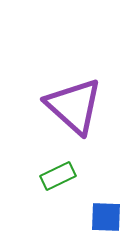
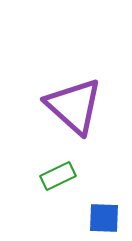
blue square: moved 2 px left, 1 px down
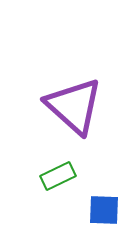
blue square: moved 8 px up
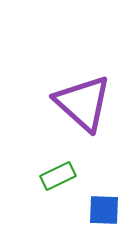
purple triangle: moved 9 px right, 3 px up
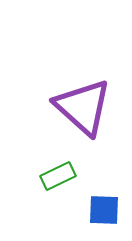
purple triangle: moved 4 px down
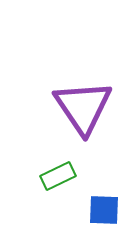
purple triangle: rotated 14 degrees clockwise
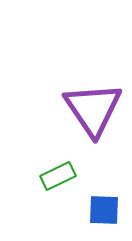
purple triangle: moved 10 px right, 2 px down
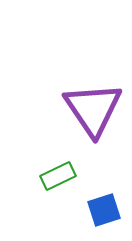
blue square: rotated 20 degrees counterclockwise
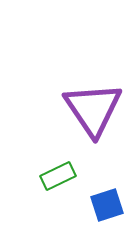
blue square: moved 3 px right, 5 px up
